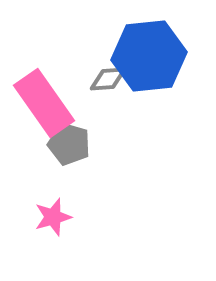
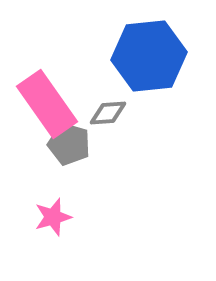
gray diamond: moved 34 px down
pink rectangle: moved 3 px right, 1 px down
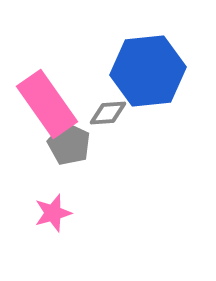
blue hexagon: moved 1 px left, 15 px down
gray pentagon: rotated 9 degrees clockwise
pink star: moved 4 px up
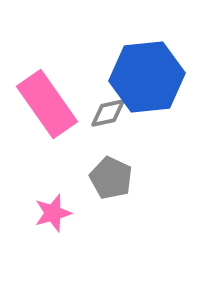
blue hexagon: moved 1 px left, 6 px down
gray diamond: rotated 9 degrees counterclockwise
gray pentagon: moved 42 px right, 34 px down
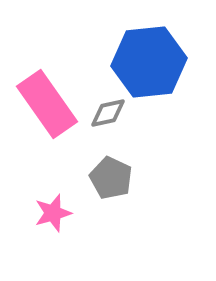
blue hexagon: moved 2 px right, 15 px up
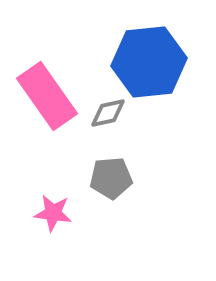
pink rectangle: moved 8 px up
gray pentagon: rotated 30 degrees counterclockwise
pink star: rotated 24 degrees clockwise
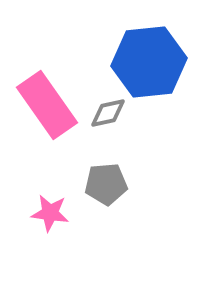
pink rectangle: moved 9 px down
gray pentagon: moved 5 px left, 6 px down
pink star: moved 3 px left
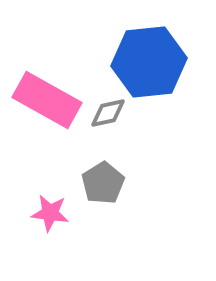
pink rectangle: moved 5 px up; rotated 26 degrees counterclockwise
gray pentagon: moved 3 px left, 1 px up; rotated 27 degrees counterclockwise
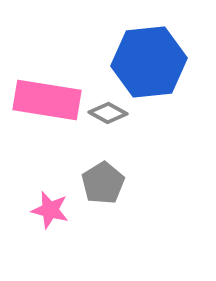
pink rectangle: rotated 20 degrees counterclockwise
gray diamond: rotated 42 degrees clockwise
pink star: moved 3 px up; rotated 6 degrees clockwise
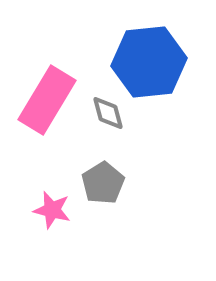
pink rectangle: rotated 68 degrees counterclockwise
gray diamond: rotated 45 degrees clockwise
pink star: moved 2 px right
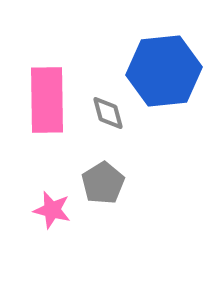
blue hexagon: moved 15 px right, 9 px down
pink rectangle: rotated 32 degrees counterclockwise
